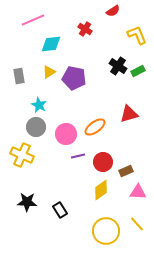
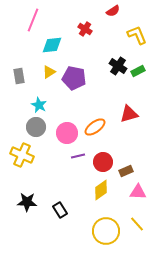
pink line: rotated 45 degrees counterclockwise
cyan diamond: moved 1 px right, 1 px down
pink circle: moved 1 px right, 1 px up
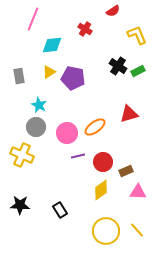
pink line: moved 1 px up
purple pentagon: moved 1 px left
black star: moved 7 px left, 3 px down
yellow line: moved 6 px down
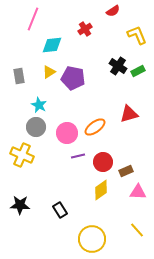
red cross: rotated 24 degrees clockwise
yellow circle: moved 14 px left, 8 px down
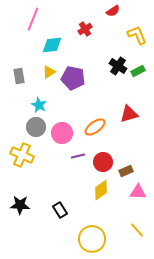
pink circle: moved 5 px left
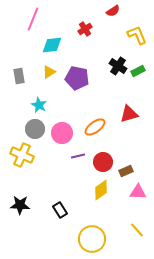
purple pentagon: moved 4 px right
gray circle: moved 1 px left, 2 px down
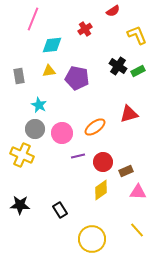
yellow triangle: moved 1 px up; rotated 24 degrees clockwise
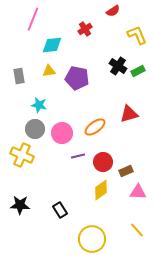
cyan star: rotated 14 degrees counterclockwise
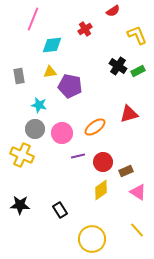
yellow triangle: moved 1 px right, 1 px down
purple pentagon: moved 7 px left, 8 px down
pink triangle: rotated 30 degrees clockwise
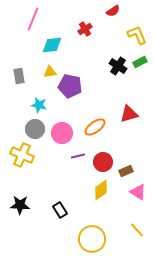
green rectangle: moved 2 px right, 9 px up
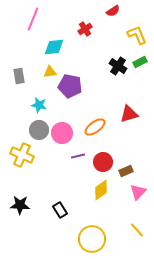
cyan diamond: moved 2 px right, 2 px down
gray circle: moved 4 px right, 1 px down
pink triangle: rotated 42 degrees clockwise
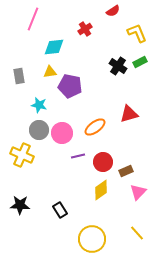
yellow L-shape: moved 2 px up
yellow line: moved 3 px down
